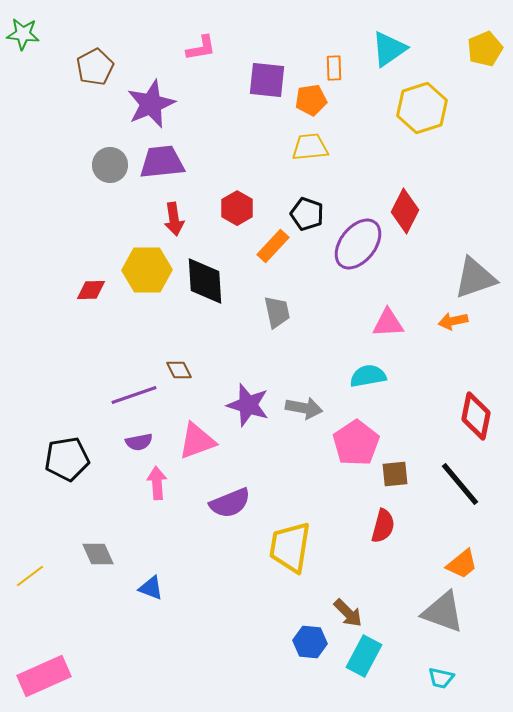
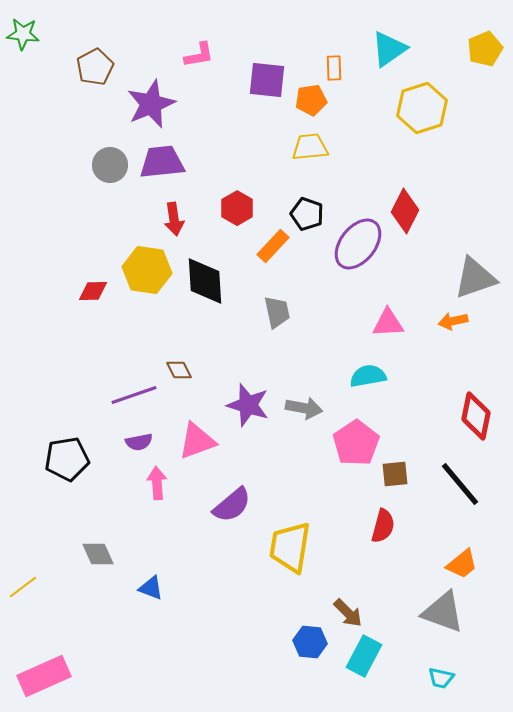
pink L-shape at (201, 48): moved 2 px left, 7 px down
yellow hexagon at (147, 270): rotated 9 degrees clockwise
red diamond at (91, 290): moved 2 px right, 1 px down
purple semicircle at (230, 503): moved 2 px right, 2 px down; rotated 18 degrees counterclockwise
yellow line at (30, 576): moved 7 px left, 11 px down
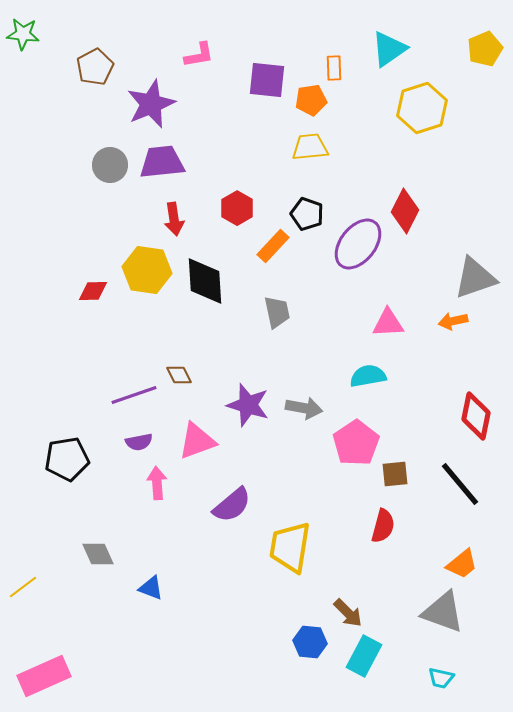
brown diamond at (179, 370): moved 5 px down
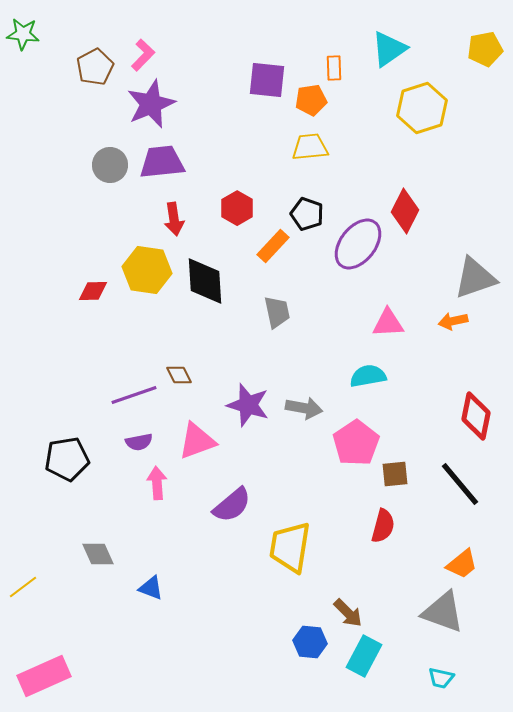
yellow pentagon at (485, 49): rotated 12 degrees clockwise
pink L-shape at (199, 55): moved 56 px left; rotated 36 degrees counterclockwise
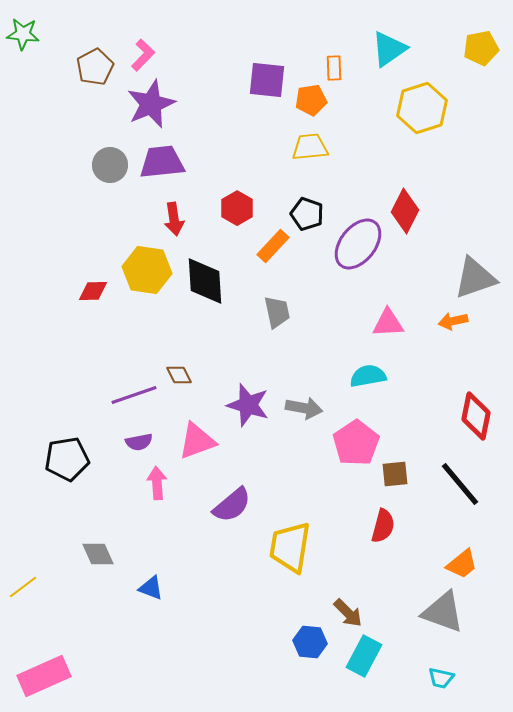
yellow pentagon at (485, 49): moved 4 px left, 1 px up
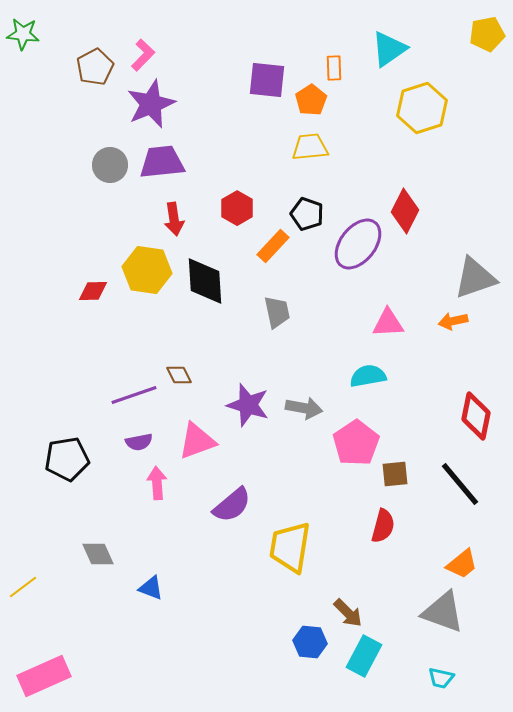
yellow pentagon at (481, 48): moved 6 px right, 14 px up
orange pentagon at (311, 100): rotated 24 degrees counterclockwise
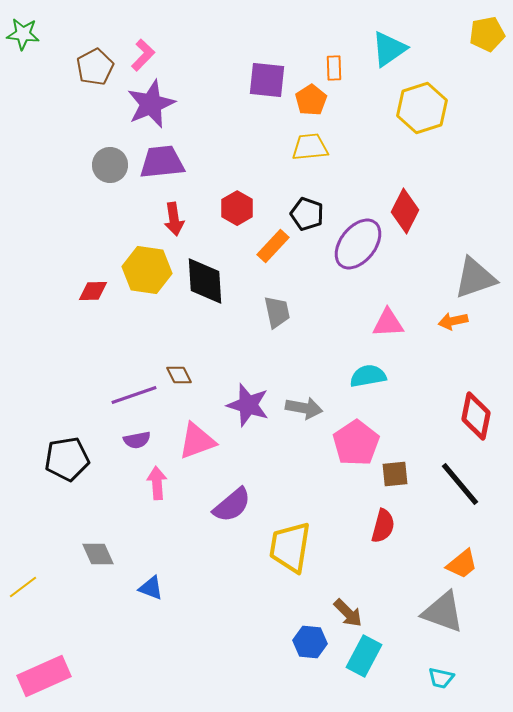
purple semicircle at (139, 442): moved 2 px left, 2 px up
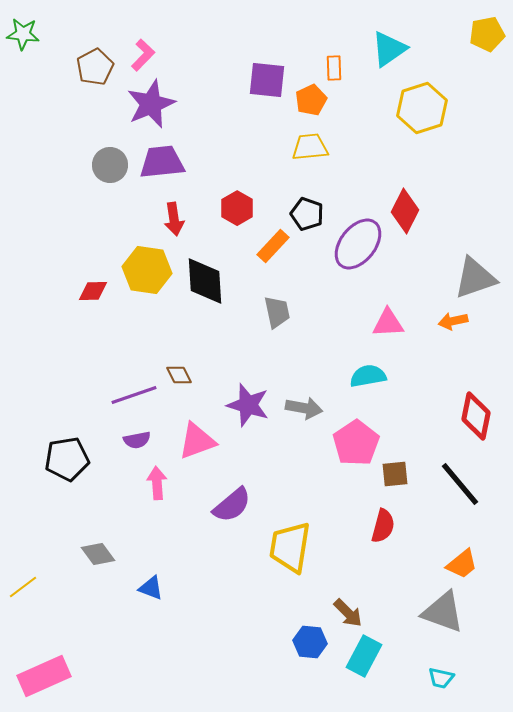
orange pentagon at (311, 100): rotated 8 degrees clockwise
gray diamond at (98, 554): rotated 12 degrees counterclockwise
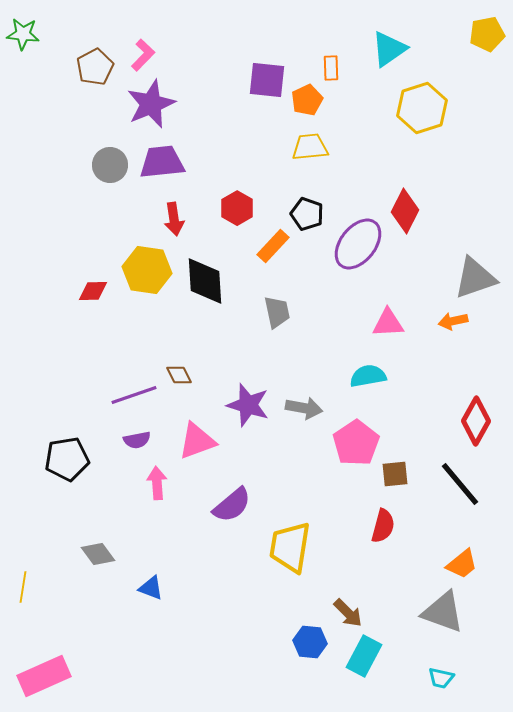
orange rectangle at (334, 68): moved 3 px left
orange pentagon at (311, 100): moved 4 px left
red diamond at (476, 416): moved 5 px down; rotated 18 degrees clockwise
yellow line at (23, 587): rotated 44 degrees counterclockwise
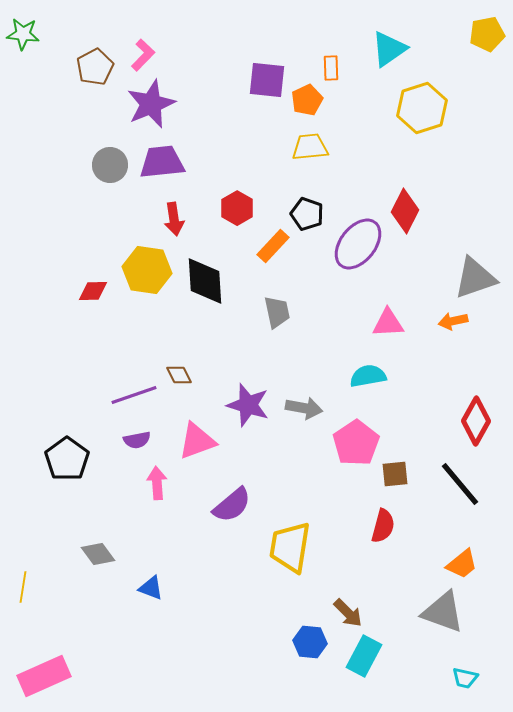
black pentagon at (67, 459): rotated 27 degrees counterclockwise
cyan trapezoid at (441, 678): moved 24 px right
